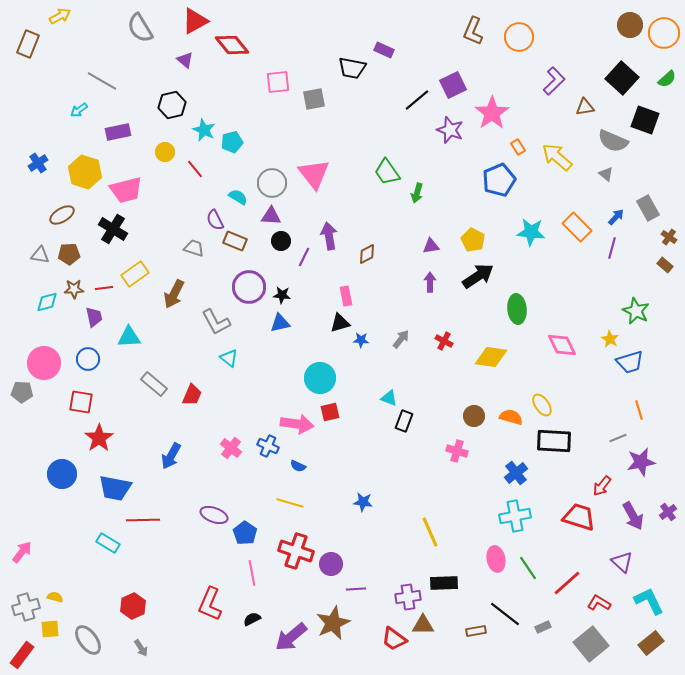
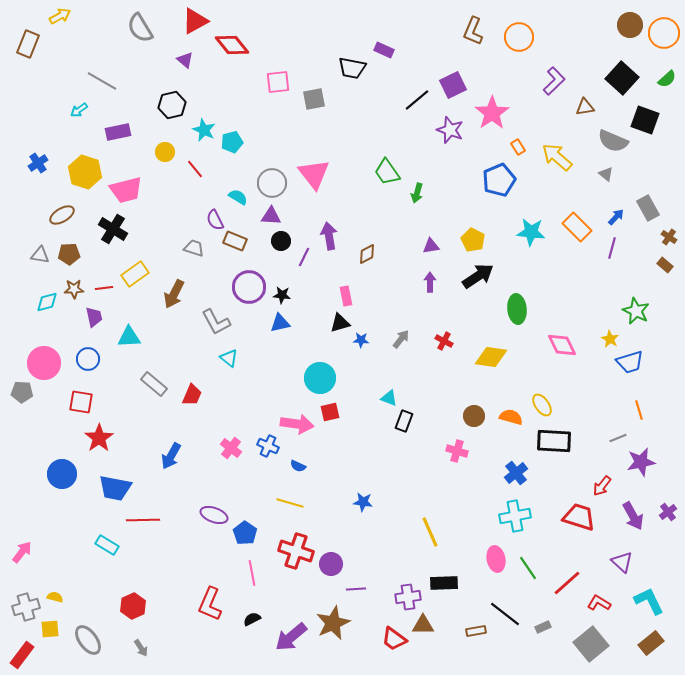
cyan rectangle at (108, 543): moved 1 px left, 2 px down
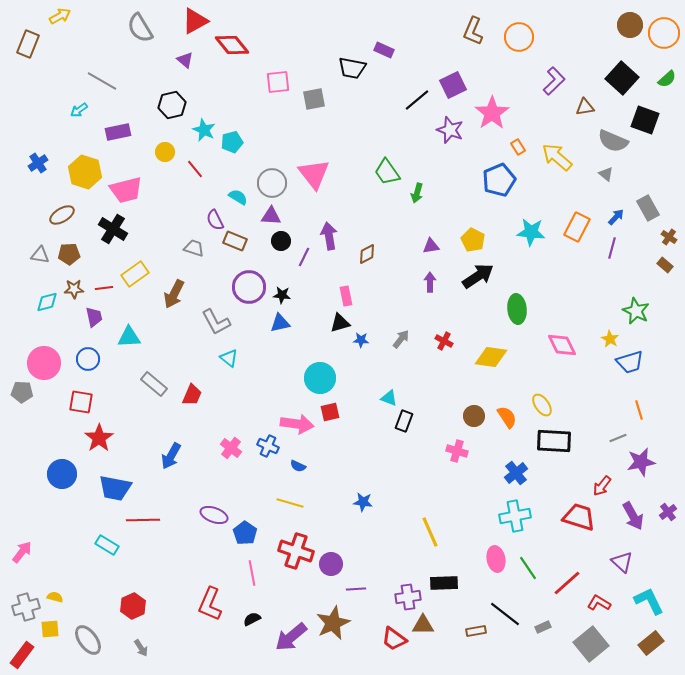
orange rectangle at (577, 227): rotated 72 degrees clockwise
orange semicircle at (511, 417): moved 4 px left; rotated 40 degrees clockwise
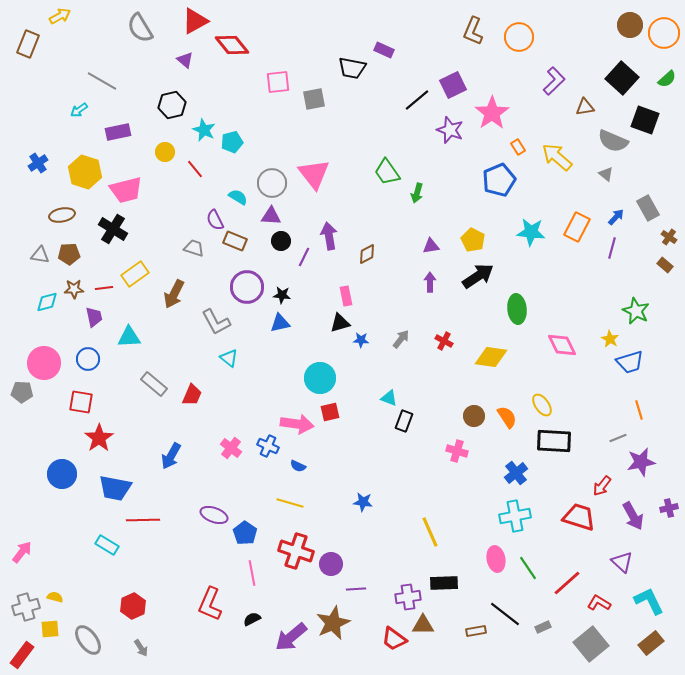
brown ellipse at (62, 215): rotated 20 degrees clockwise
purple circle at (249, 287): moved 2 px left
purple cross at (668, 512): moved 1 px right, 4 px up; rotated 24 degrees clockwise
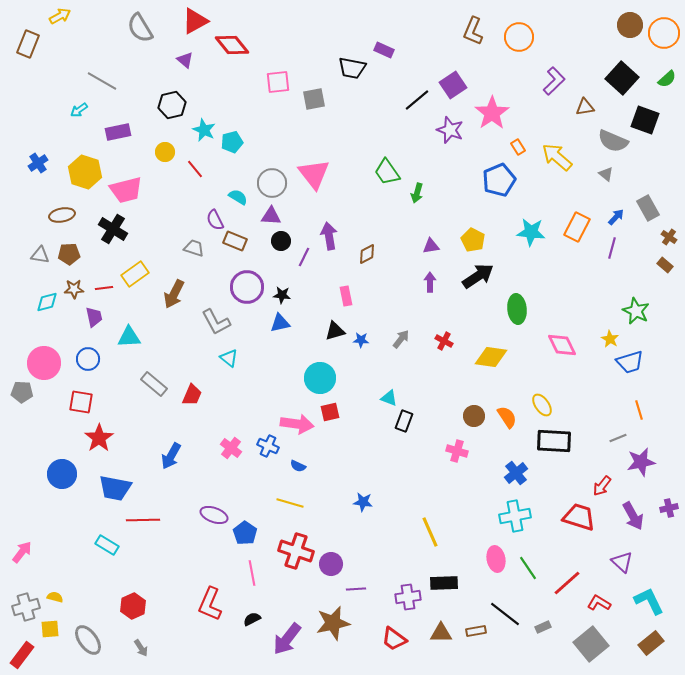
purple square at (453, 85): rotated 8 degrees counterclockwise
black triangle at (340, 323): moved 5 px left, 8 px down
brown star at (333, 623): rotated 12 degrees clockwise
brown triangle at (423, 625): moved 18 px right, 8 px down
purple arrow at (291, 637): moved 4 px left, 2 px down; rotated 12 degrees counterclockwise
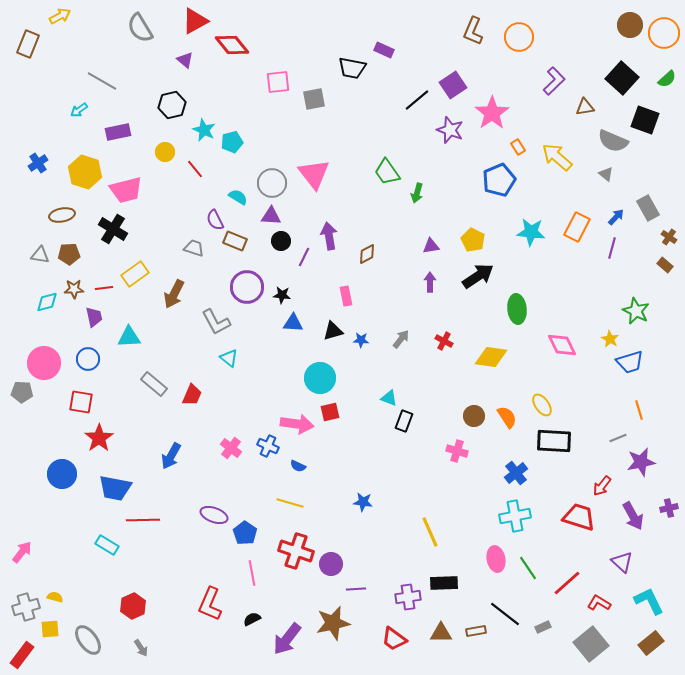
blue triangle at (280, 323): moved 13 px right; rotated 15 degrees clockwise
black triangle at (335, 331): moved 2 px left
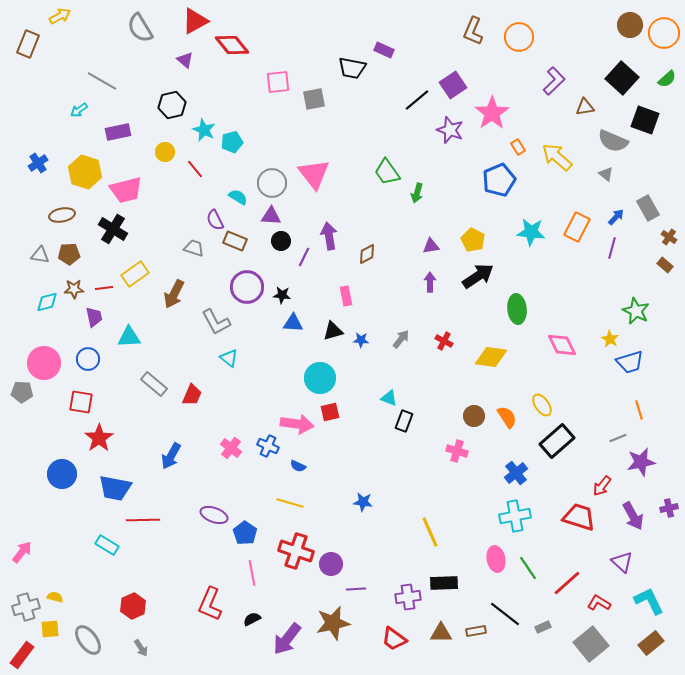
black rectangle at (554, 441): moved 3 px right; rotated 44 degrees counterclockwise
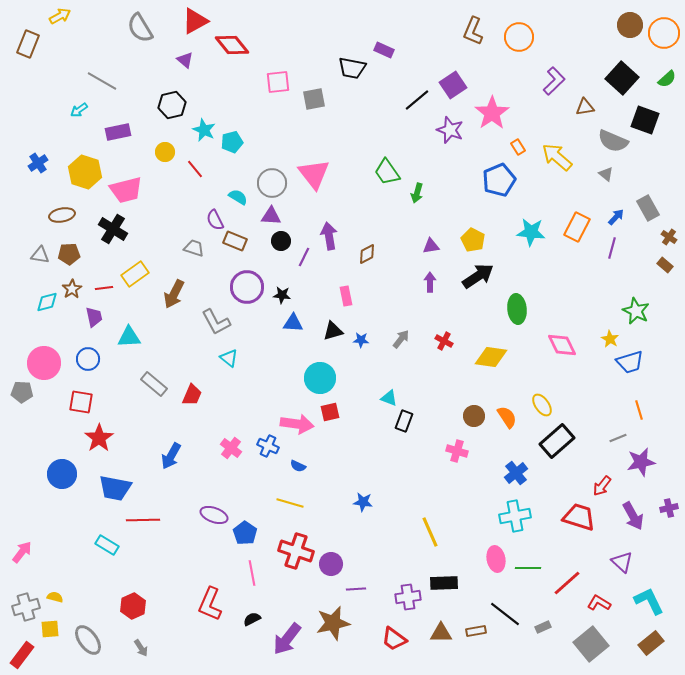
brown star at (74, 289): moved 2 px left; rotated 30 degrees counterclockwise
green line at (528, 568): rotated 55 degrees counterclockwise
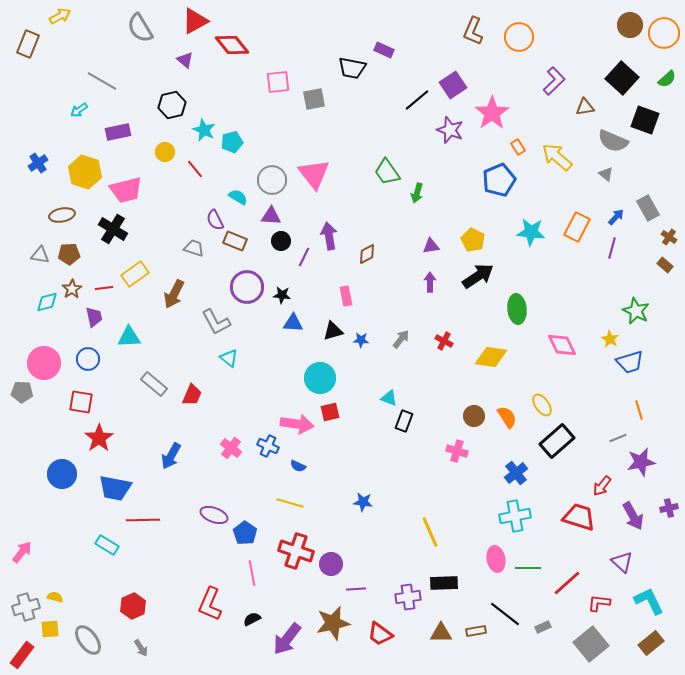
gray circle at (272, 183): moved 3 px up
red L-shape at (599, 603): rotated 25 degrees counterclockwise
red trapezoid at (394, 639): moved 14 px left, 5 px up
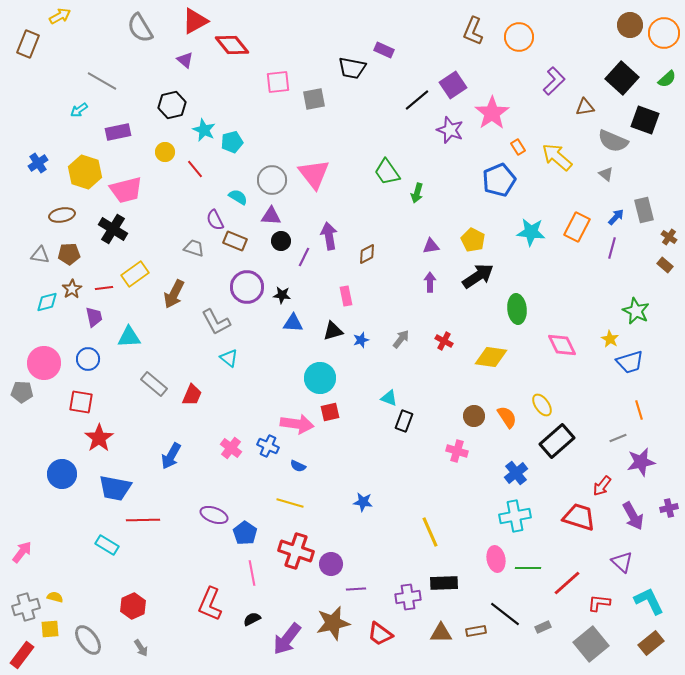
gray rectangle at (648, 208): moved 4 px left, 2 px down; rotated 15 degrees clockwise
blue star at (361, 340): rotated 21 degrees counterclockwise
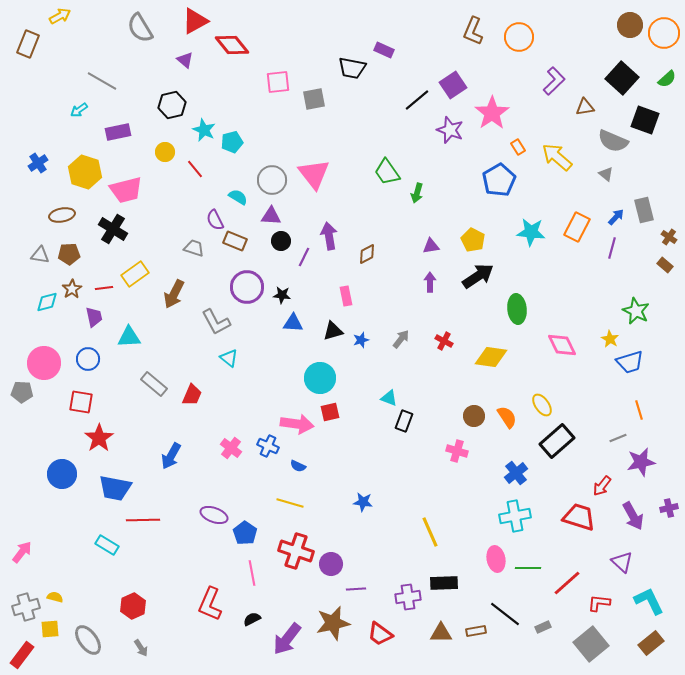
blue pentagon at (499, 180): rotated 8 degrees counterclockwise
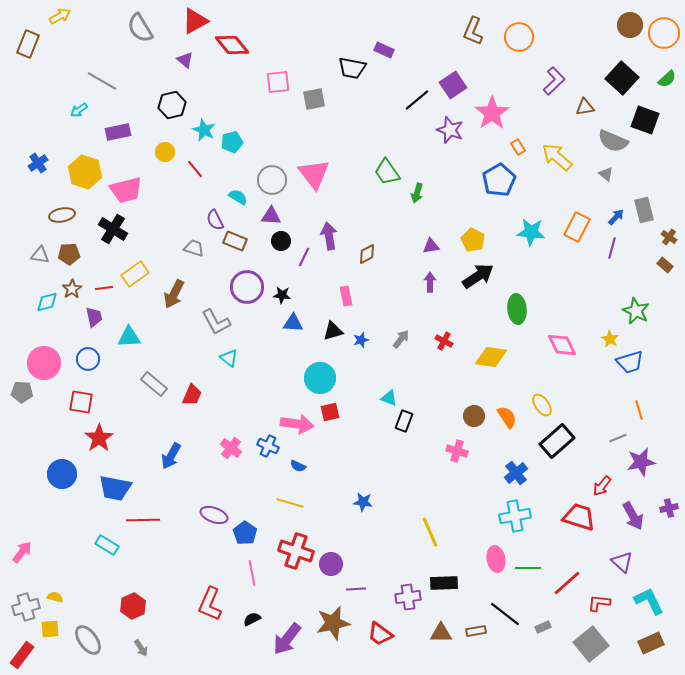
brown rectangle at (651, 643): rotated 15 degrees clockwise
